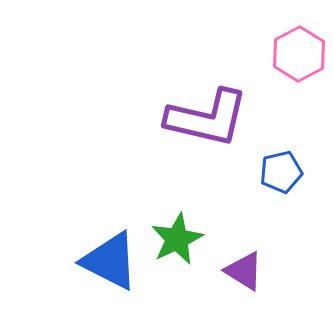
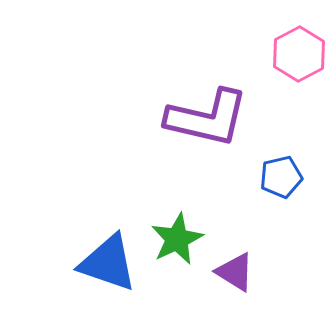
blue pentagon: moved 5 px down
blue triangle: moved 2 px left, 2 px down; rotated 8 degrees counterclockwise
purple triangle: moved 9 px left, 1 px down
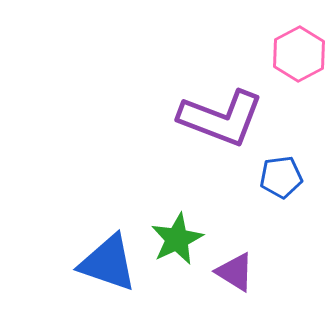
purple L-shape: moved 14 px right; rotated 8 degrees clockwise
blue pentagon: rotated 6 degrees clockwise
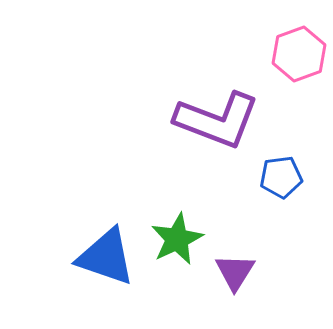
pink hexagon: rotated 8 degrees clockwise
purple L-shape: moved 4 px left, 2 px down
blue triangle: moved 2 px left, 6 px up
purple triangle: rotated 30 degrees clockwise
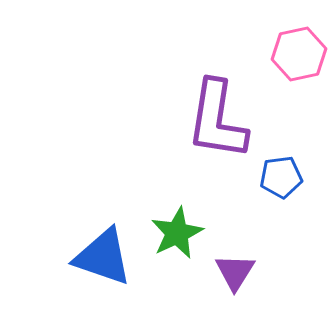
pink hexagon: rotated 8 degrees clockwise
purple L-shape: rotated 78 degrees clockwise
green star: moved 6 px up
blue triangle: moved 3 px left
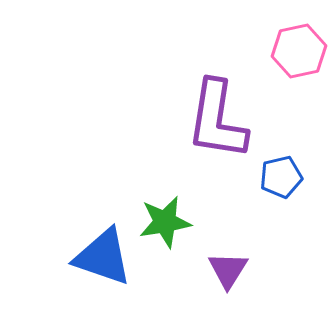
pink hexagon: moved 3 px up
blue pentagon: rotated 6 degrees counterclockwise
green star: moved 12 px left, 11 px up; rotated 16 degrees clockwise
purple triangle: moved 7 px left, 2 px up
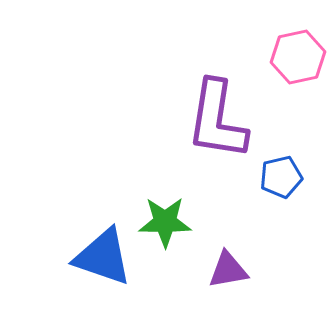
pink hexagon: moved 1 px left, 6 px down
green star: rotated 10 degrees clockwise
purple triangle: rotated 48 degrees clockwise
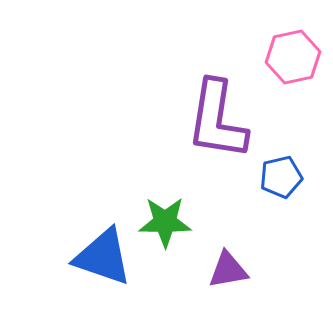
pink hexagon: moved 5 px left
